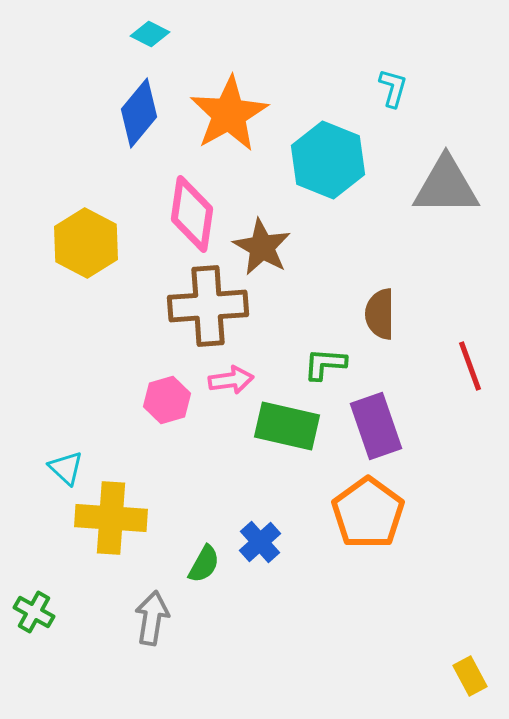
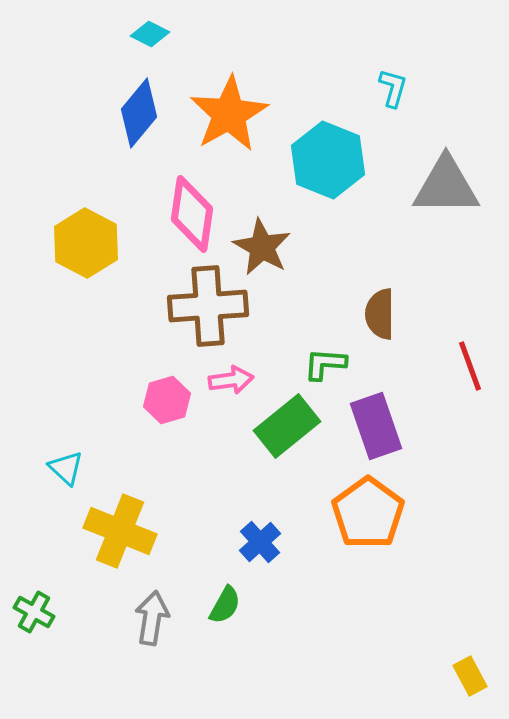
green rectangle: rotated 52 degrees counterclockwise
yellow cross: moved 9 px right, 13 px down; rotated 18 degrees clockwise
green semicircle: moved 21 px right, 41 px down
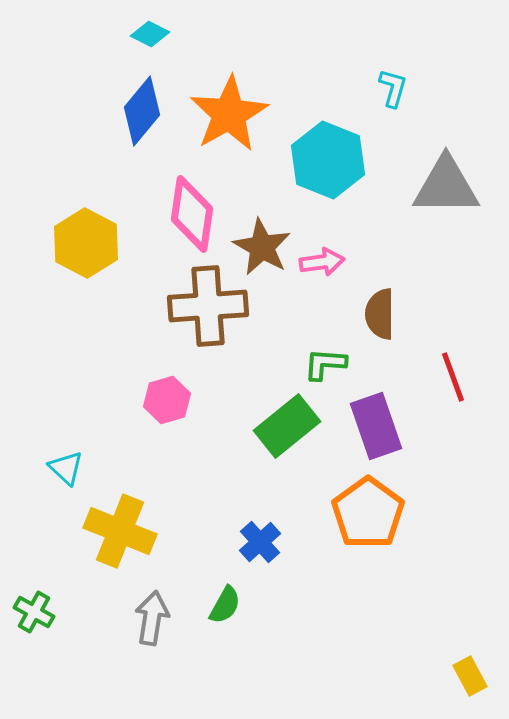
blue diamond: moved 3 px right, 2 px up
red line: moved 17 px left, 11 px down
pink arrow: moved 91 px right, 118 px up
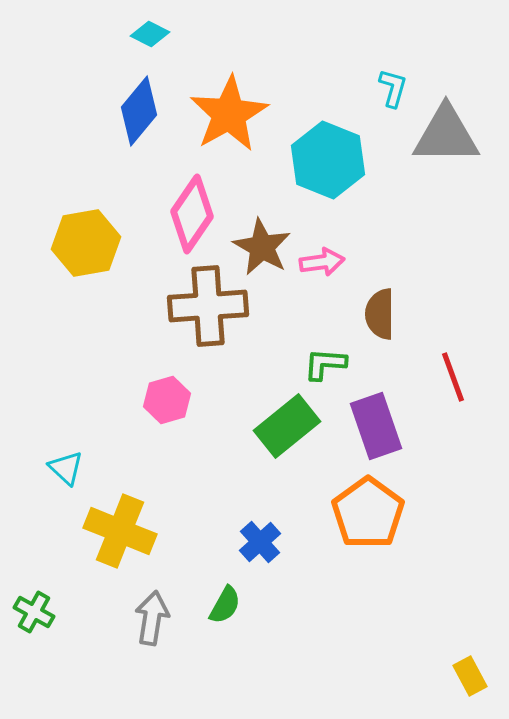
blue diamond: moved 3 px left
gray triangle: moved 51 px up
pink diamond: rotated 26 degrees clockwise
yellow hexagon: rotated 22 degrees clockwise
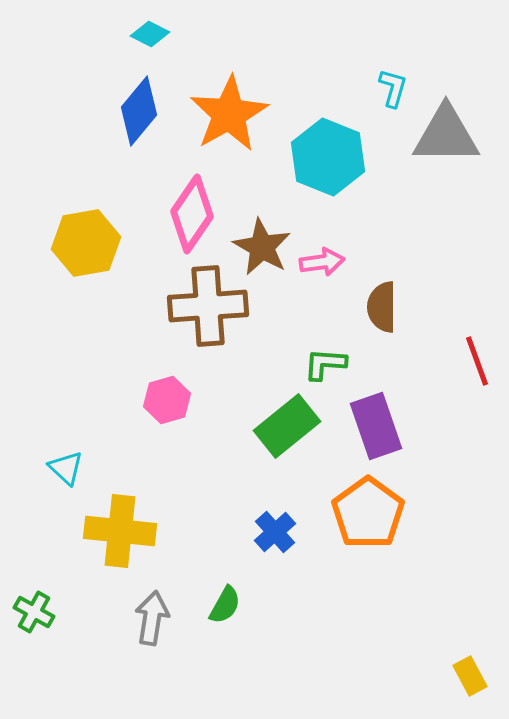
cyan hexagon: moved 3 px up
brown semicircle: moved 2 px right, 7 px up
red line: moved 24 px right, 16 px up
yellow cross: rotated 16 degrees counterclockwise
blue cross: moved 15 px right, 10 px up
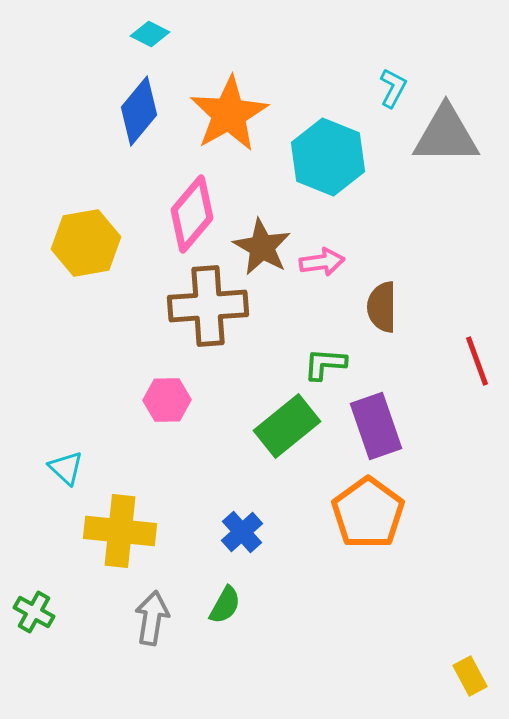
cyan L-shape: rotated 12 degrees clockwise
pink diamond: rotated 6 degrees clockwise
pink hexagon: rotated 15 degrees clockwise
blue cross: moved 33 px left
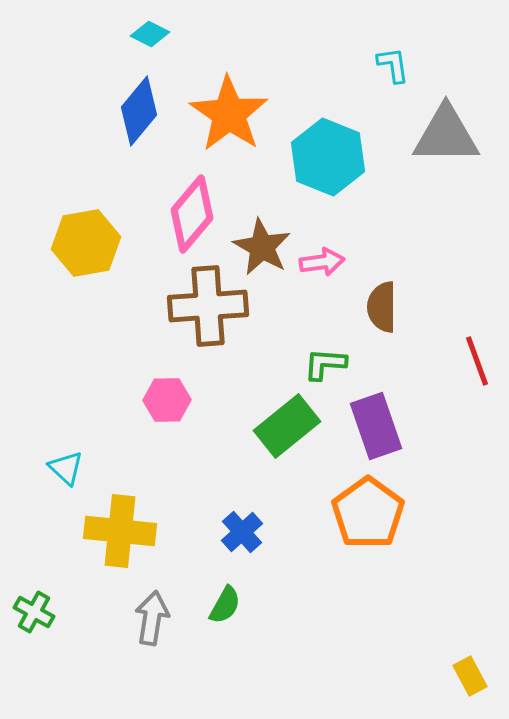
cyan L-shape: moved 23 px up; rotated 36 degrees counterclockwise
orange star: rotated 8 degrees counterclockwise
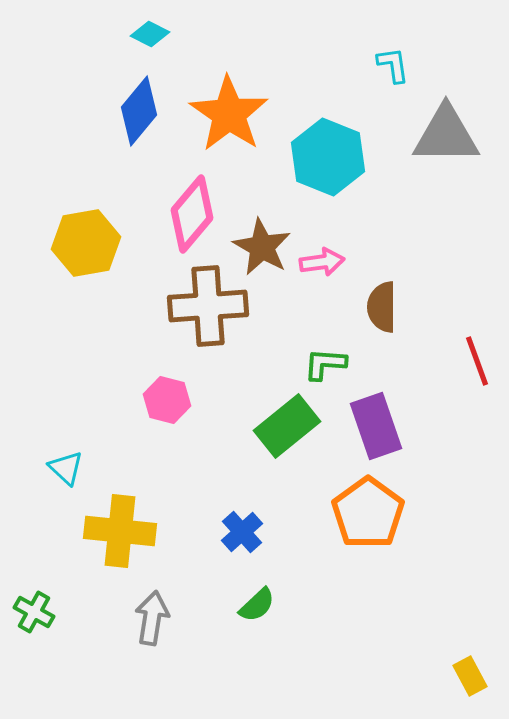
pink hexagon: rotated 15 degrees clockwise
green semicircle: moved 32 px right; rotated 18 degrees clockwise
